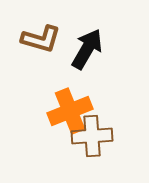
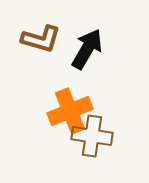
brown cross: rotated 12 degrees clockwise
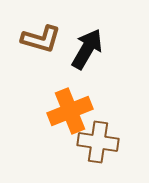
brown cross: moved 6 px right, 6 px down
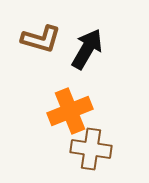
brown cross: moved 7 px left, 7 px down
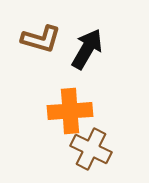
orange cross: rotated 18 degrees clockwise
brown cross: rotated 18 degrees clockwise
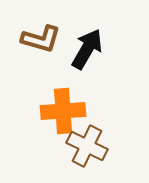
orange cross: moved 7 px left
brown cross: moved 4 px left, 3 px up
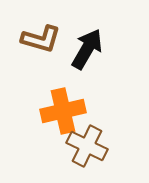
orange cross: rotated 9 degrees counterclockwise
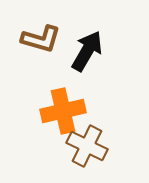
black arrow: moved 2 px down
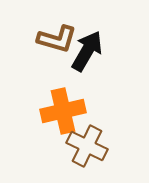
brown L-shape: moved 16 px right
